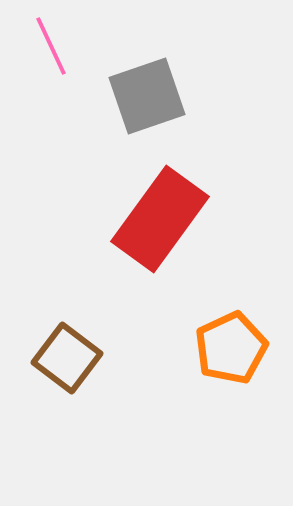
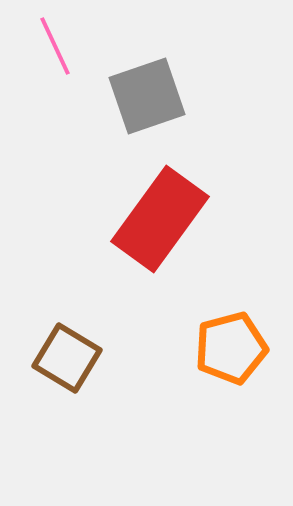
pink line: moved 4 px right
orange pentagon: rotated 10 degrees clockwise
brown square: rotated 6 degrees counterclockwise
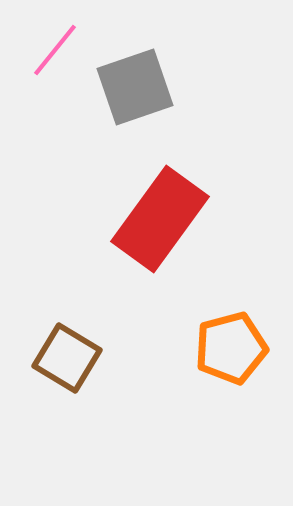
pink line: moved 4 px down; rotated 64 degrees clockwise
gray square: moved 12 px left, 9 px up
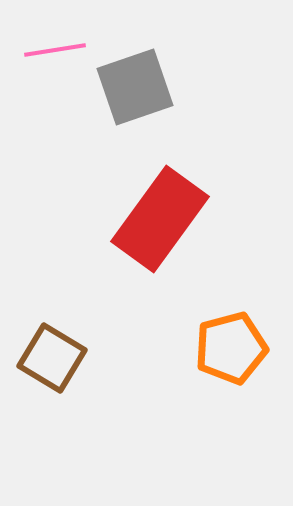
pink line: rotated 42 degrees clockwise
brown square: moved 15 px left
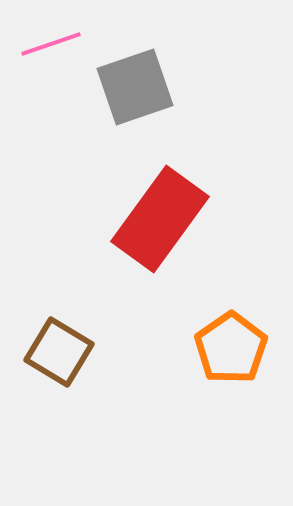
pink line: moved 4 px left, 6 px up; rotated 10 degrees counterclockwise
orange pentagon: rotated 20 degrees counterclockwise
brown square: moved 7 px right, 6 px up
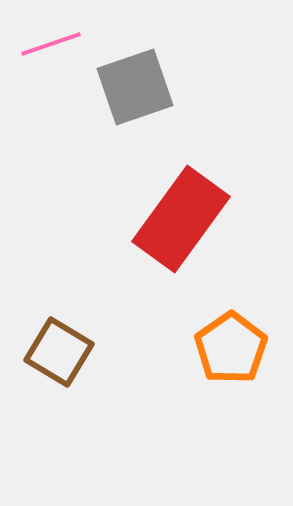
red rectangle: moved 21 px right
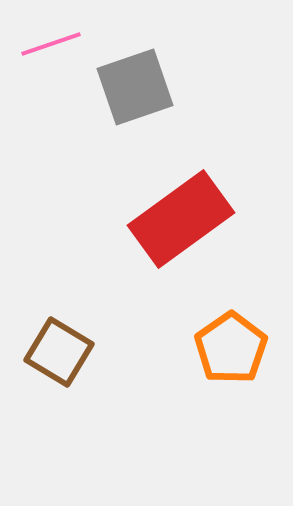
red rectangle: rotated 18 degrees clockwise
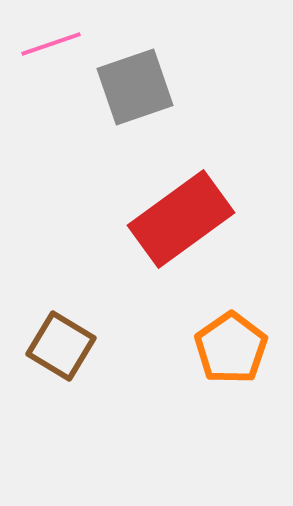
brown square: moved 2 px right, 6 px up
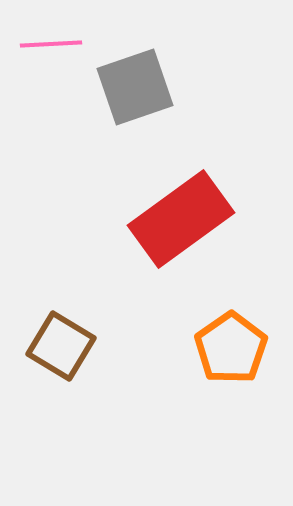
pink line: rotated 16 degrees clockwise
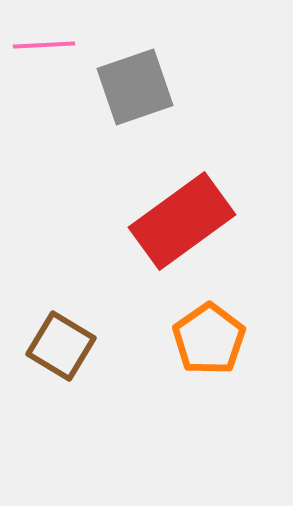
pink line: moved 7 px left, 1 px down
red rectangle: moved 1 px right, 2 px down
orange pentagon: moved 22 px left, 9 px up
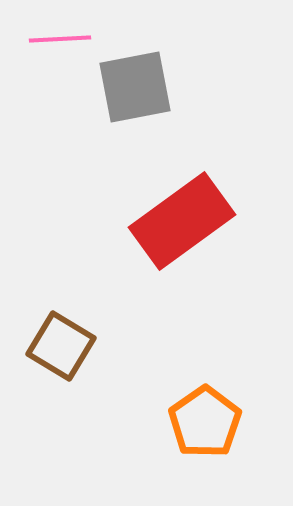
pink line: moved 16 px right, 6 px up
gray square: rotated 8 degrees clockwise
orange pentagon: moved 4 px left, 83 px down
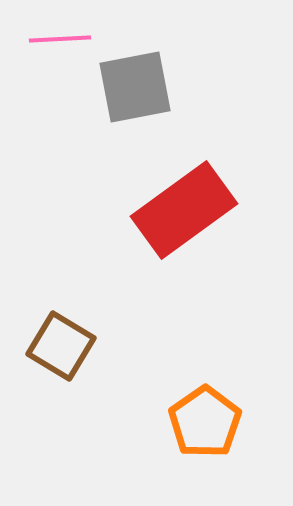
red rectangle: moved 2 px right, 11 px up
